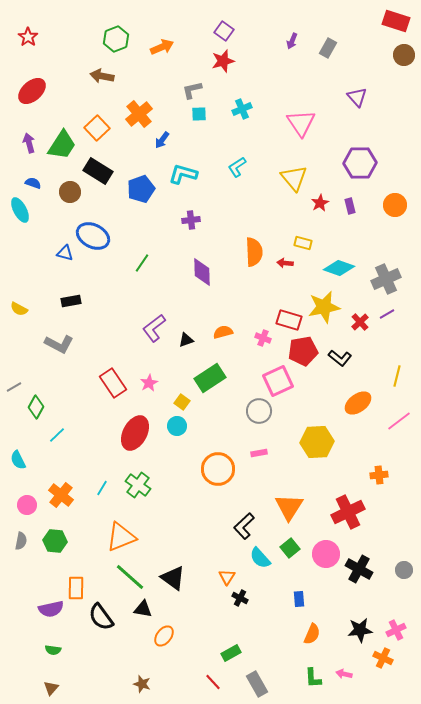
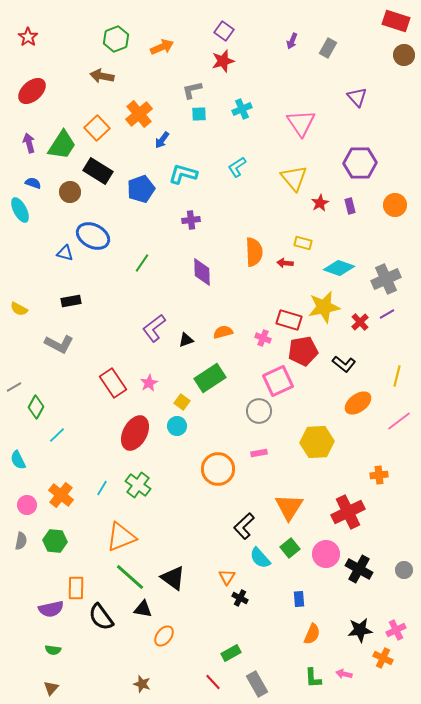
black L-shape at (340, 358): moved 4 px right, 6 px down
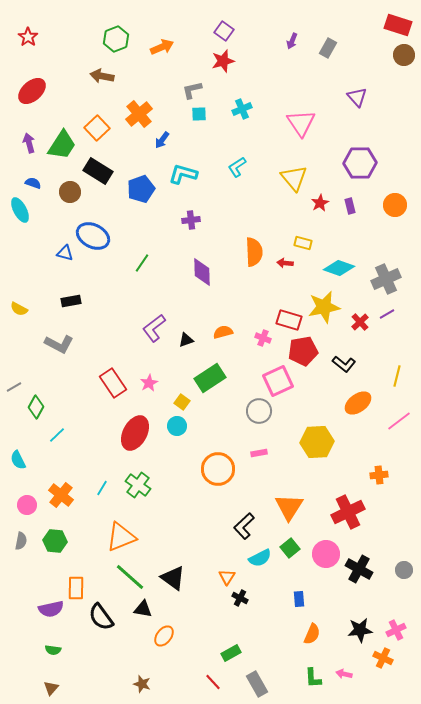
red rectangle at (396, 21): moved 2 px right, 4 px down
cyan semicircle at (260, 558): rotated 75 degrees counterclockwise
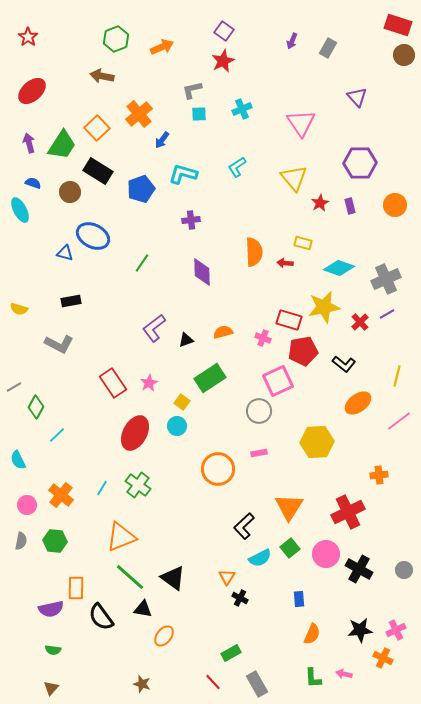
red star at (223, 61): rotated 10 degrees counterclockwise
yellow semicircle at (19, 309): rotated 12 degrees counterclockwise
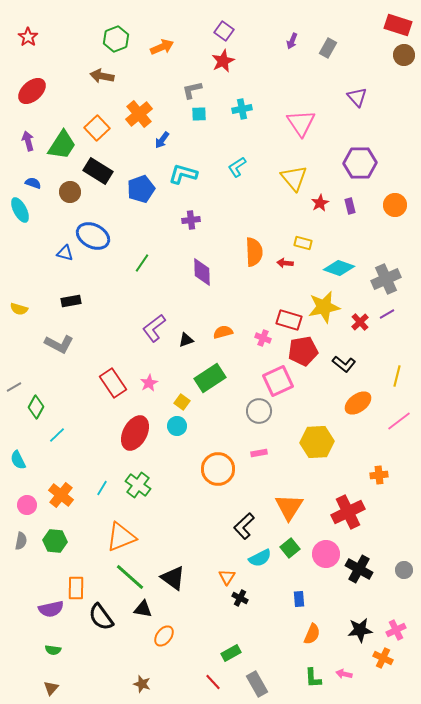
cyan cross at (242, 109): rotated 12 degrees clockwise
purple arrow at (29, 143): moved 1 px left, 2 px up
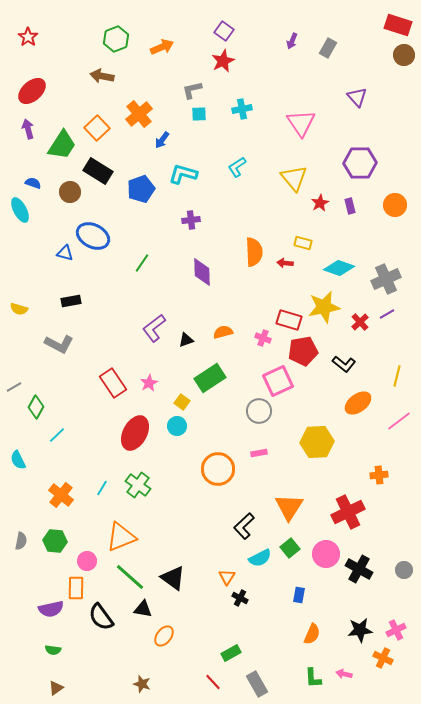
purple arrow at (28, 141): moved 12 px up
pink circle at (27, 505): moved 60 px right, 56 px down
blue rectangle at (299, 599): moved 4 px up; rotated 14 degrees clockwise
brown triangle at (51, 688): moved 5 px right; rotated 14 degrees clockwise
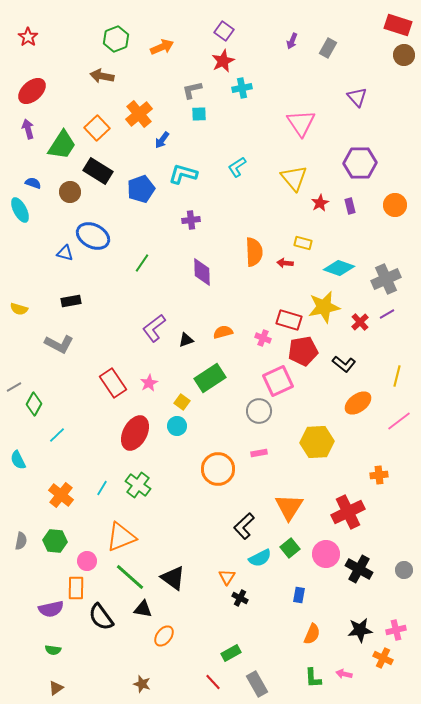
cyan cross at (242, 109): moved 21 px up
green diamond at (36, 407): moved 2 px left, 3 px up
pink cross at (396, 630): rotated 12 degrees clockwise
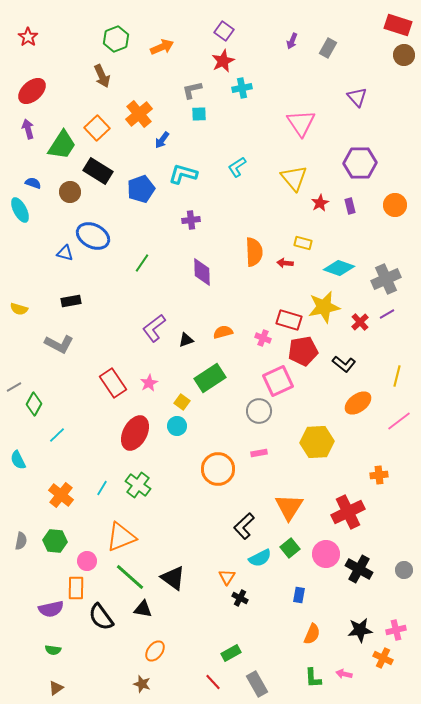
brown arrow at (102, 76): rotated 125 degrees counterclockwise
orange ellipse at (164, 636): moved 9 px left, 15 px down
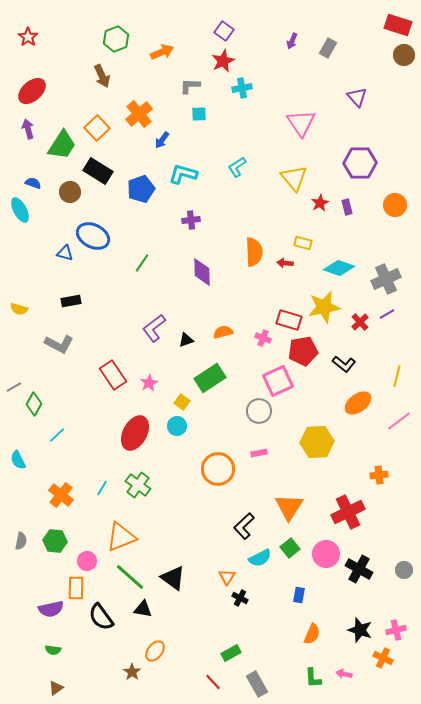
orange arrow at (162, 47): moved 5 px down
gray L-shape at (192, 90): moved 2 px left, 4 px up; rotated 15 degrees clockwise
purple rectangle at (350, 206): moved 3 px left, 1 px down
red rectangle at (113, 383): moved 8 px up
black star at (360, 630): rotated 25 degrees clockwise
brown star at (142, 684): moved 10 px left, 12 px up; rotated 18 degrees clockwise
